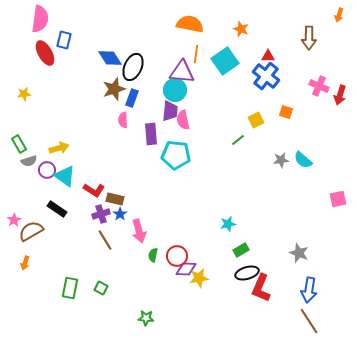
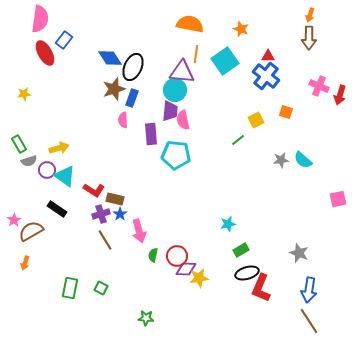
orange arrow at (339, 15): moved 29 px left
blue rectangle at (64, 40): rotated 24 degrees clockwise
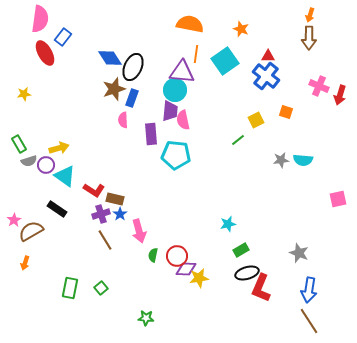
blue rectangle at (64, 40): moved 1 px left, 3 px up
cyan semicircle at (303, 160): rotated 36 degrees counterclockwise
purple circle at (47, 170): moved 1 px left, 5 px up
green square at (101, 288): rotated 24 degrees clockwise
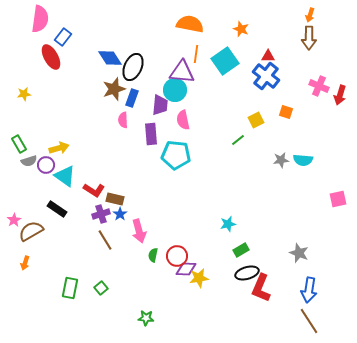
red ellipse at (45, 53): moved 6 px right, 4 px down
purple trapezoid at (170, 111): moved 10 px left, 6 px up
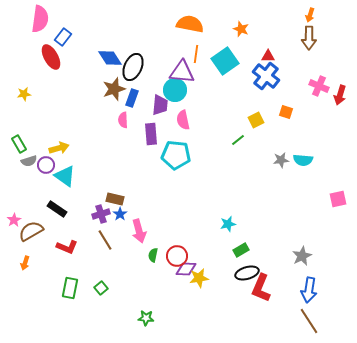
red L-shape at (94, 190): moved 27 px left, 57 px down; rotated 10 degrees counterclockwise
gray star at (299, 253): moved 3 px right, 3 px down; rotated 24 degrees clockwise
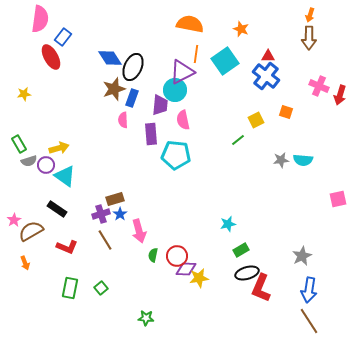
purple triangle at (182, 72): rotated 32 degrees counterclockwise
brown rectangle at (115, 199): rotated 30 degrees counterclockwise
orange arrow at (25, 263): rotated 40 degrees counterclockwise
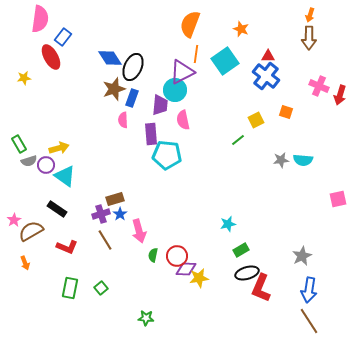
orange semicircle at (190, 24): rotated 80 degrees counterclockwise
yellow star at (24, 94): moved 16 px up
cyan pentagon at (176, 155): moved 9 px left
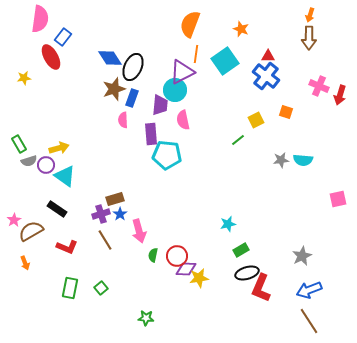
blue arrow at (309, 290): rotated 60 degrees clockwise
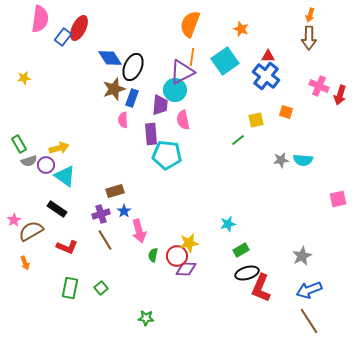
orange line at (196, 54): moved 4 px left, 3 px down
red ellipse at (51, 57): moved 28 px right, 29 px up; rotated 55 degrees clockwise
yellow square at (256, 120): rotated 14 degrees clockwise
brown rectangle at (115, 199): moved 8 px up
blue star at (120, 214): moved 4 px right, 3 px up
yellow star at (199, 278): moved 10 px left, 35 px up
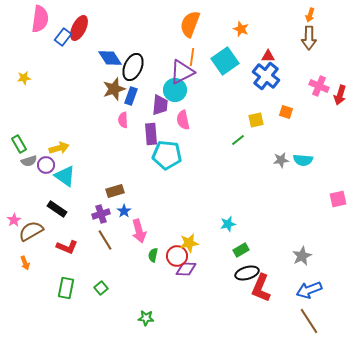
blue rectangle at (132, 98): moved 1 px left, 2 px up
green rectangle at (70, 288): moved 4 px left
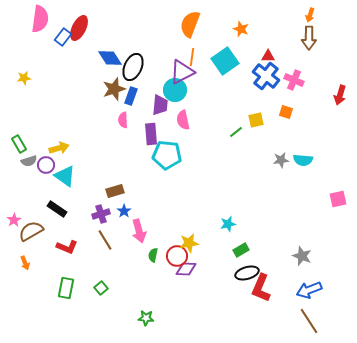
pink cross at (319, 86): moved 25 px left, 6 px up
green line at (238, 140): moved 2 px left, 8 px up
gray star at (302, 256): rotated 24 degrees counterclockwise
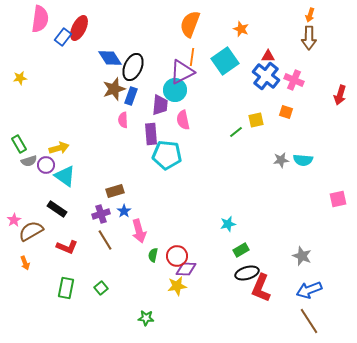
yellow star at (24, 78): moved 4 px left
yellow star at (189, 243): moved 12 px left, 43 px down
